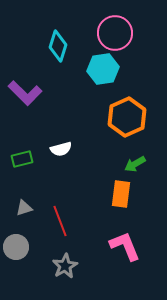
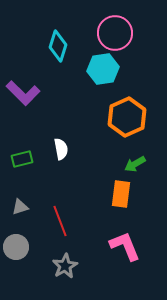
purple L-shape: moved 2 px left
white semicircle: rotated 85 degrees counterclockwise
gray triangle: moved 4 px left, 1 px up
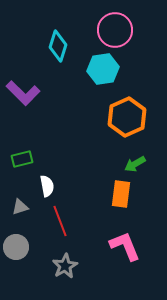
pink circle: moved 3 px up
white semicircle: moved 14 px left, 37 px down
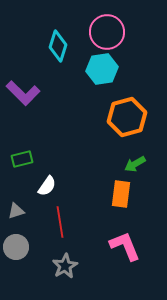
pink circle: moved 8 px left, 2 px down
cyan hexagon: moved 1 px left
orange hexagon: rotated 9 degrees clockwise
white semicircle: rotated 45 degrees clockwise
gray triangle: moved 4 px left, 4 px down
red line: moved 1 px down; rotated 12 degrees clockwise
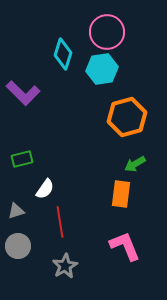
cyan diamond: moved 5 px right, 8 px down
white semicircle: moved 2 px left, 3 px down
gray circle: moved 2 px right, 1 px up
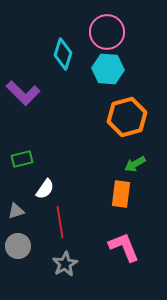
cyan hexagon: moved 6 px right; rotated 12 degrees clockwise
pink L-shape: moved 1 px left, 1 px down
gray star: moved 2 px up
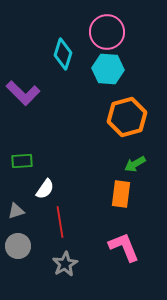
green rectangle: moved 2 px down; rotated 10 degrees clockwise
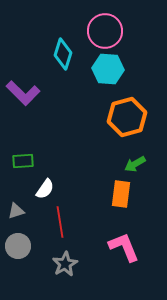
pink circle: moved 2 px left, 1 px up
green rectangle: moved 1 px right
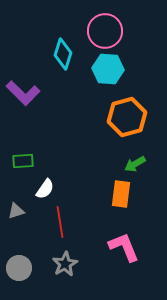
gray circle: moved 1 px right, 22 px down
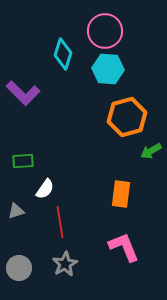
green arrow: moved 16 px right, 13 px up
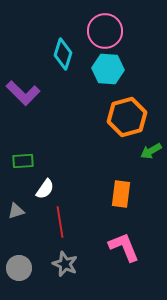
gray star: rotated 20 degrees counterclockwise
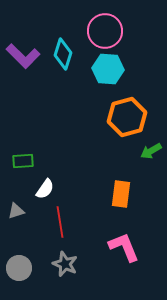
purple L-shape: moved 37 px up
